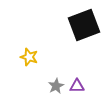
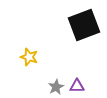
gray star: moved 1 px down
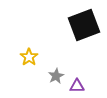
yellow star: rotated 18 degrees clockwise
gray star: moved 11 px up
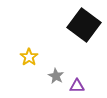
black square: rotated 32 degrees counterclockwise
gray star: rotated 14 degrees counterclockwise
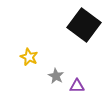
yellow star: rotated 12 degrees counterclockwise
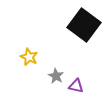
purple triangle: moved 1 px left; rotated 14 degrees clockwise
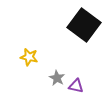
yellow star: rotated 12 degrees counterclockwise
gray star: moved 1 px right, 2 px down
